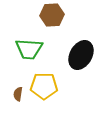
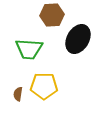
black ellipse: moved 3 px left, 16 px up
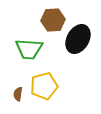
brown hexagon: moved 1 px right, 5 px down
yellow pentagon: rotated 16 degrees counterclockwise
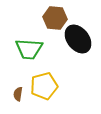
brown hexagon: moved 2 px right, 2 px up; rotated 10 degrees clockwise
black ellipse: rotated 68 degrees counterclockwise
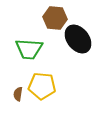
yellow pentagon: moved 2 px left; rotated 20 degrees clockwise
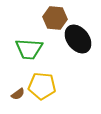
brown semicircle: rotated 136 degrees counterclockwise
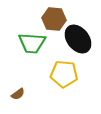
brown hexagon: moved 1 px left, 1 px down
green trapezoid: moved 3 px right, 6 px up
yellow pentagon: moved 22 px right, 12 px up
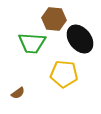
black ellipse: moved 2 px right
brown semicircle: moved 1 px up
